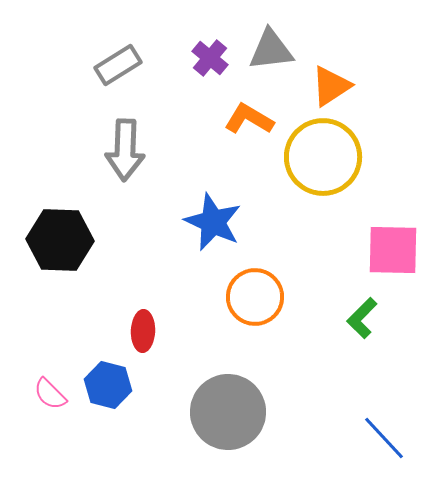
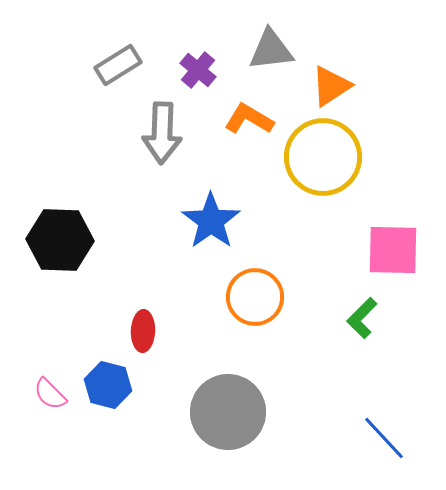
purple cross: moved 12 px left, 12 px down
gray arrow: moved 37 px right, 17 px up
blue star: moved 2 px left, 1 px up; rotated 12 degrees clockwise
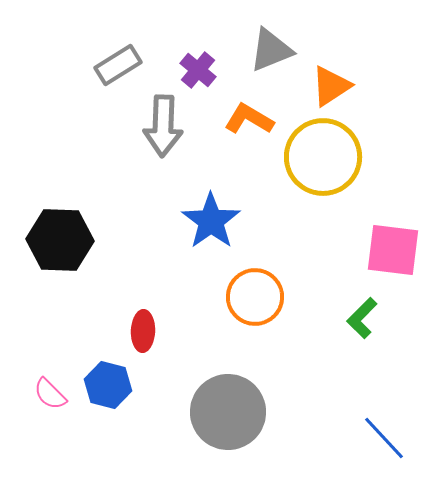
gray triangle: rotated 15 degrees counterclockwise
gray arrow: moved 1 px right, 7 px up
pink square: rotated 6 degrees clockwise
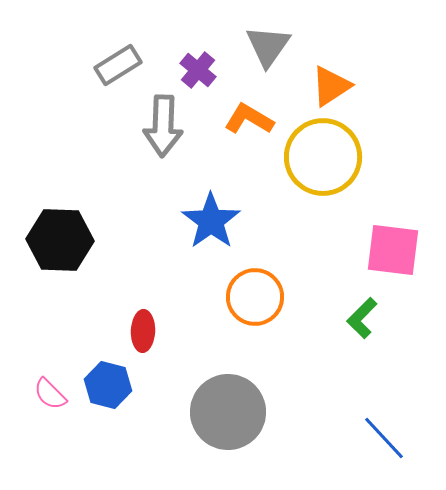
gray triangle: moved 3 px left, 4 px up; rotated 33 degrees counterclockwise
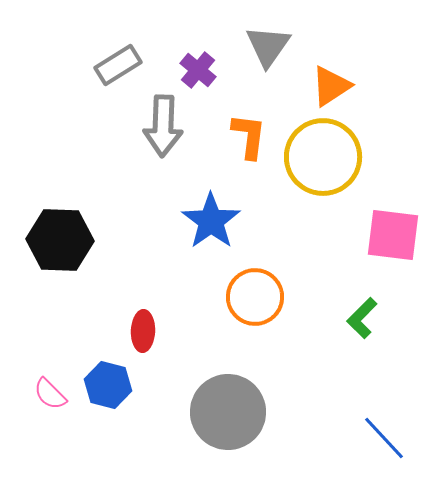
orange L-shape: moved 17 px down; rotated 66 degrees clockwise
pink square: moved 15 px up
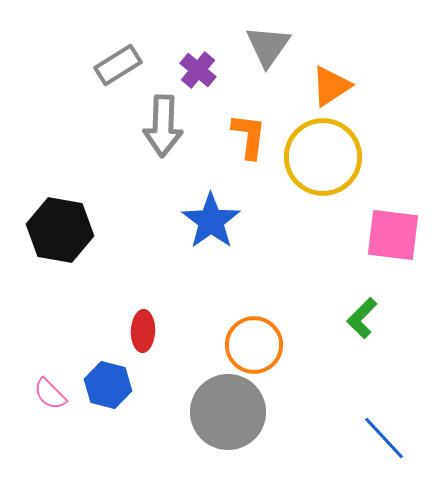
black hexagon: moved 10 px up; rotated 8 degrees clockwise
orange circle: moved 1 px left, 48 px down
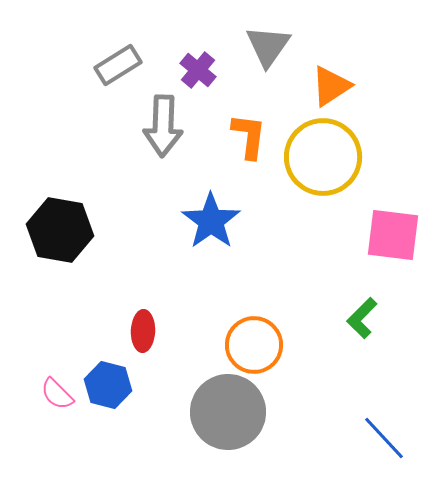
pink semicircle: moved 7 px right
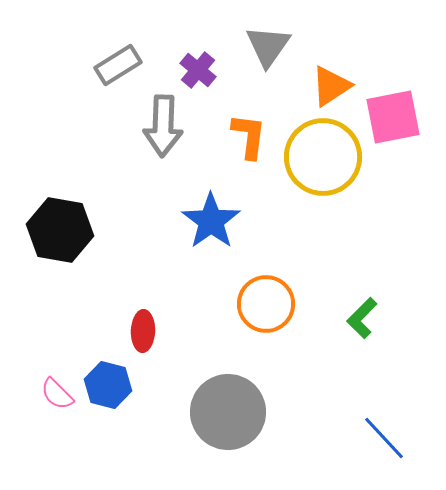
pink square: moved 118 px up; rotated 18 degrees counterclockwise
orange circle: moved 12 px right, 41 px up
